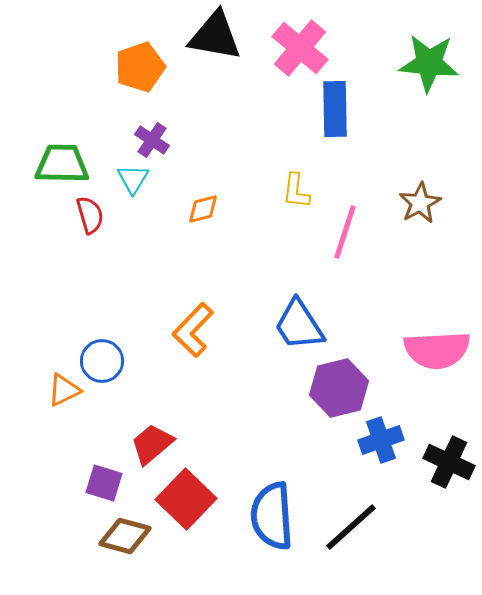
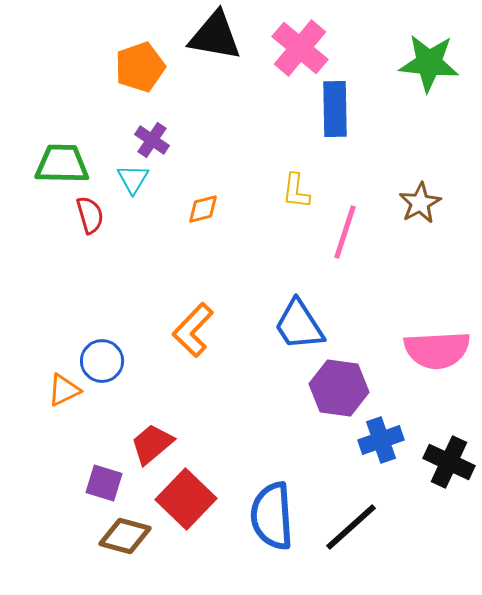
purple hexagon: rotated 22 degrees clockwise
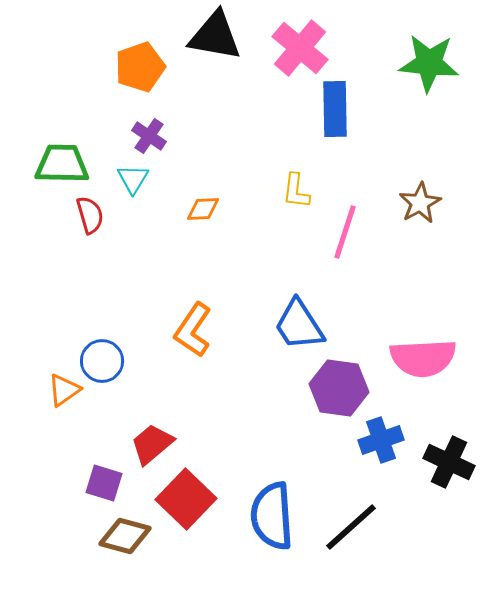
purple cross: moved 3 px left, 4 px up
orange diamond: rotated 12 degrees clockwise
orange L-shape: rotated 10 degrees counterclockwise
pink semicircle: moved 14 px left, 8 px down
orange triangle: rotated 9 degrees counterclockwise
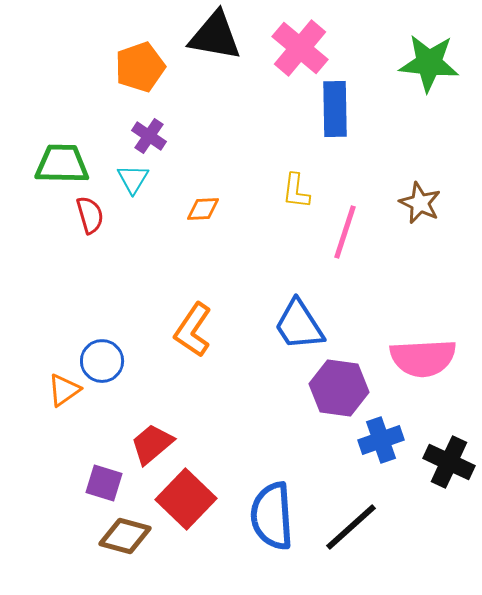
brown star: rotated 18 degrees counterclockwise
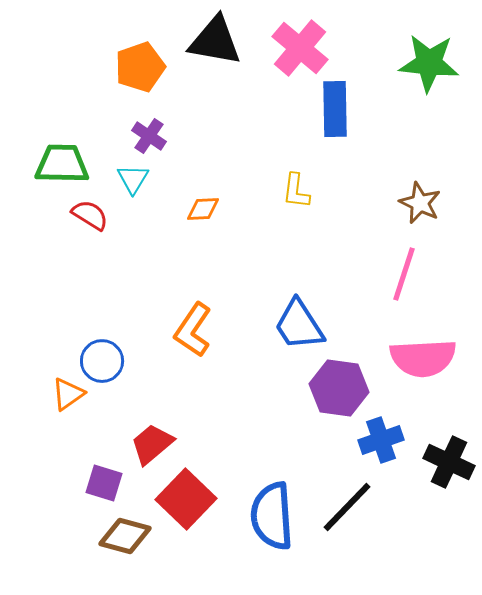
black triangle: moved 5 px down
red semicircle: rotated 42 degrees counterclockwise
pink line: moved 59 px right, 42 px down
orange triangle: moved 4 px right, 4 px down
black line: moved 4 px left, 20 px up; rotated 4 degrees counterclockwise
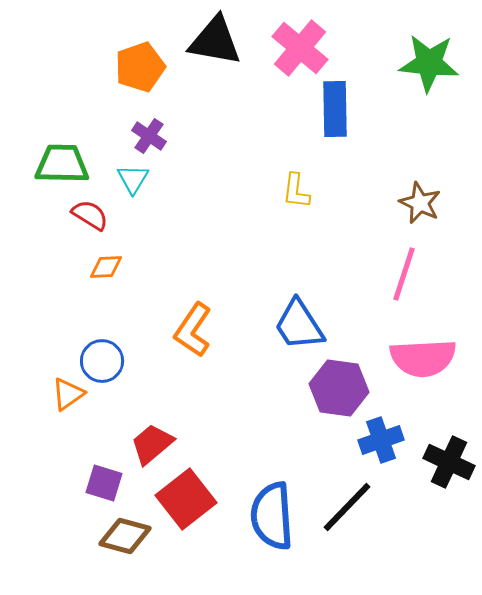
orange diamond: moved 97 px left, 58 px down
red square: rotated 8 degrees clockwise
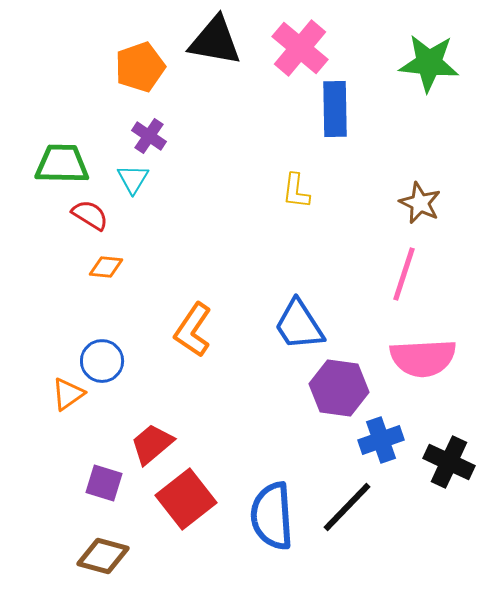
orange diamond: rotated 8 degrees clockwise
brown diamond: moved 22 px left, 20 px down
